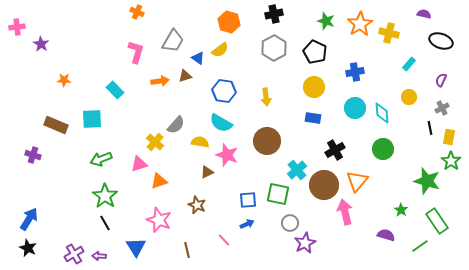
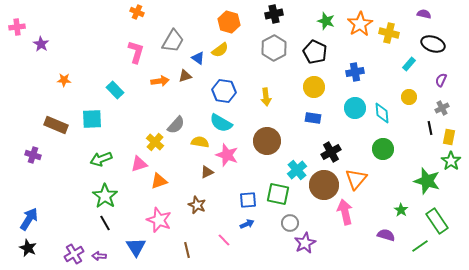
black ellipse at (441, 41): moved 8 px left, 3 px down
black cross at (335, 150): moved 4 px left, 2 px down
orange triangle at (357, 181): moved 1 px left, 2 px up
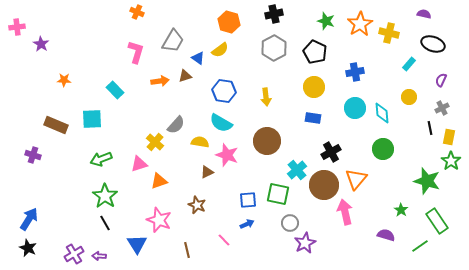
blue triangle at (136, 247): moved 1 px right, 3 px up
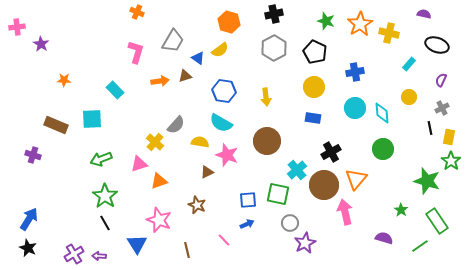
black ellipse at (433, 44): moved 4 px right, 1 px down
purple semicircle at (386, 235): moved 2 px left, 3 px down
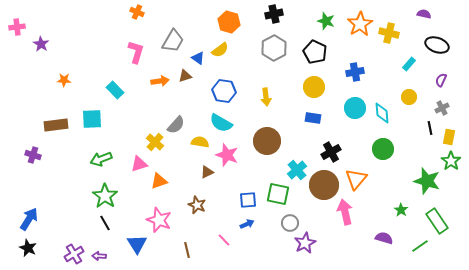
brown rectangle at (56, 125): rotated 30 degrees counterclockwise
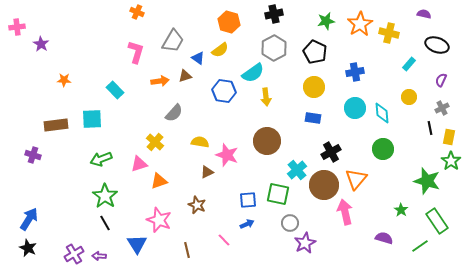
green star at (326, 21): rotated 30 degrees counterclockwise
cyan semicircle at (221, 123): moved 32 px right, 50 px up; rotated 65 degrees counterclockwise
gray semicircle at (176, 125): moved 2 px left, 12 px up
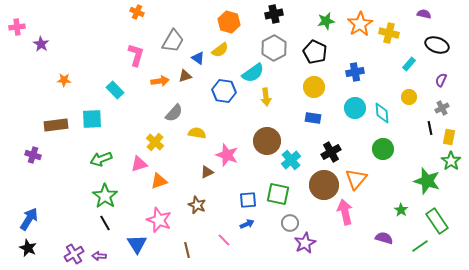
pink L-shape at (136, 52): moved 3 px down
yellow semicircle at (200, 142): moved 3 px left, 9 px up
cyan cross at (297, 170): moved 6 px left, 10 px up
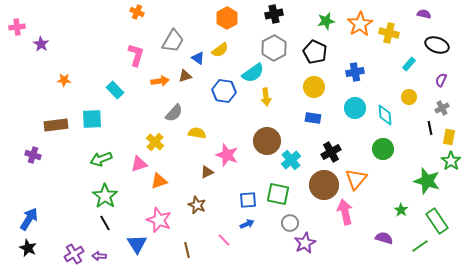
orange hexagon at (229, 22): moved 2 px left, 4 px up; rotated 15 degrees clockwise
cyan diamond at (382, 113): moved 3 px right, 2 px down
